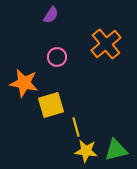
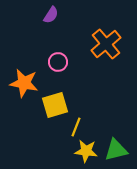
pink circle: moved 1 px right, 5 px down
yellow square: moved 4 px right
yellow line: rotated 36 degrees clockwise
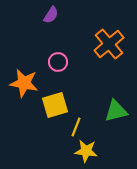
orange cross: moved 3 px right
green triangle: moved 39 px up
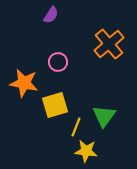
green triangle: moved 12 px left, 5 px down; rotated 40 degrees counterclockwise
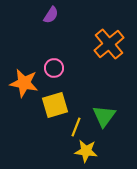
pink circle: moved 4 px left, 6 px down
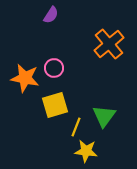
orange star: moved 1 px right, 5 px up
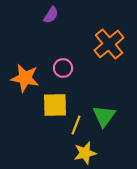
pink circle: moved 9 px right
yellow square: rotated 16 degrees clockwise
yellow line: moved 2 px up
yellow star: moved 1 px left, 2 px down; rotated 20 degrees counterclockwise
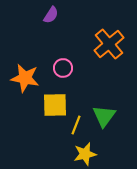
yellow star: moved 1 px down
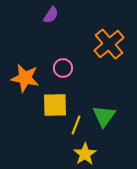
yellow star: rotated 20 degrees counterclockwise
